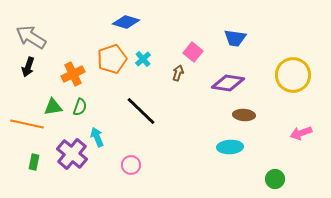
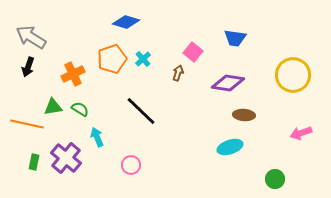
green semicircle: moved 2 px down; rotated 78 degrees counterclockwise
cyan ellipse: rotated 15 degrees counterclockwise
purple cross: moved 6 px left, 4 px down
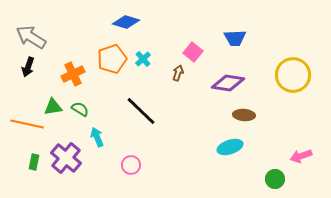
blue trapezoid: rotated 10 degrees counterclockwise
pink arrow: moved 23 px down
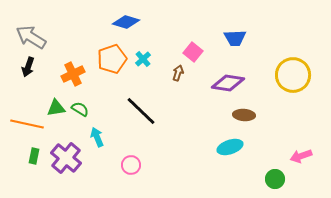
green triangle: moved 3 px right, 1 px down
green rectangle: moved 6 px up
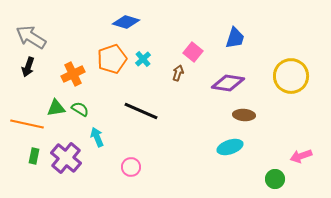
blue trapezoid: rotated 70 degrees counterclockwise
yellow circle: moved 2 px left, 1 px down
black line: rotated 20 degrees counterclockwise
pink circle: moved 2 px down
